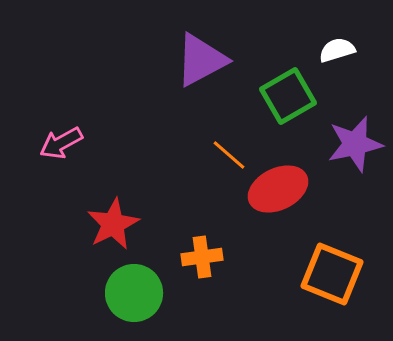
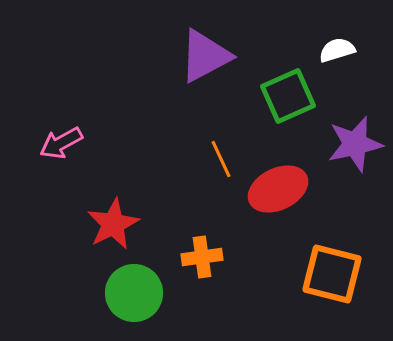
purple triangle: moved 4 px right, 4 px up
green square: rotated 6 degrees clockwise
orange line: moved 8 px left, 4 px down; rotated 24 degrees clockwise
orange square: rotated 8 degrees counterclockwise
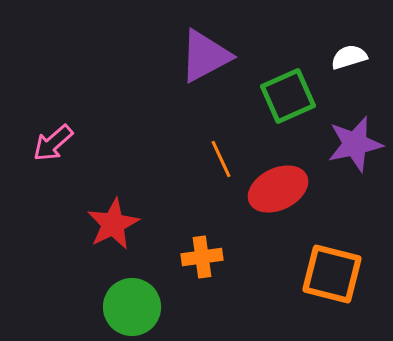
white semicircle: moved 12 px right, 7 px down
pink arrow: moved 8 px left; rotated 12 degrees counterclockwise
green circle: moved 2 px left, 14 px down
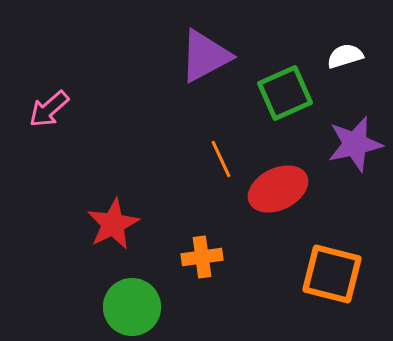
white semicircle: moved 4 px left, 1 px up
green square: moved 3 px left, 3 px up
pink arrow: moved 4 px left, 34 px up
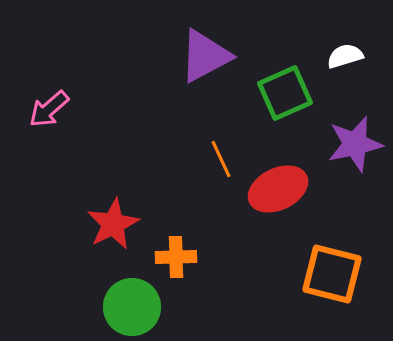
orange cross: moved 26 px left; rotated 6 degrees clockwise
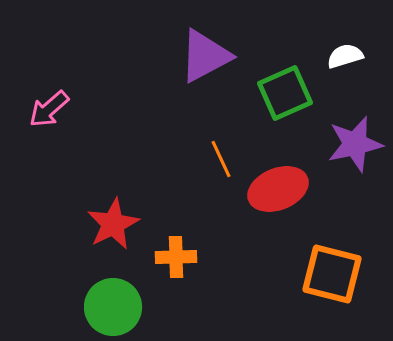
red ellipse: rotated 4 degrees clockwise
green circle: moved 19 px left
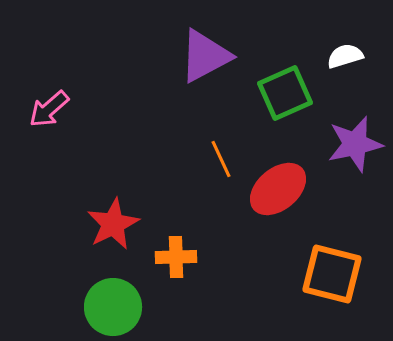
red ellipse: rotated 18 degrees counterclockwise
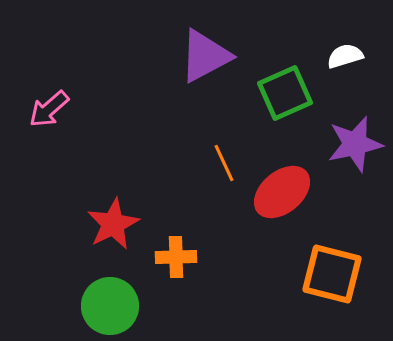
orange line: moved 3 px right, 4 px down
red ellipse: moved 4 px right, 3 px down
green circle: moved 3 px left, 1 px up
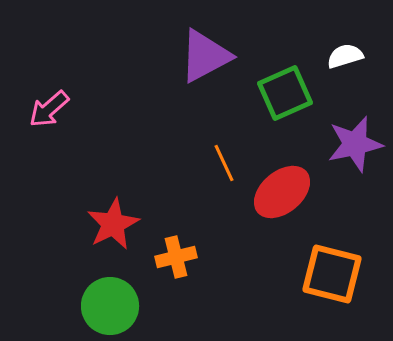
orange cross: rotated 12 degrees counterclockwise
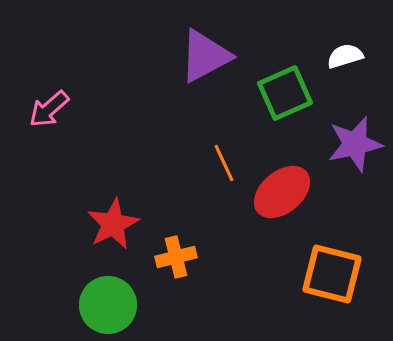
green circle: moved 2 px left, 1 px up
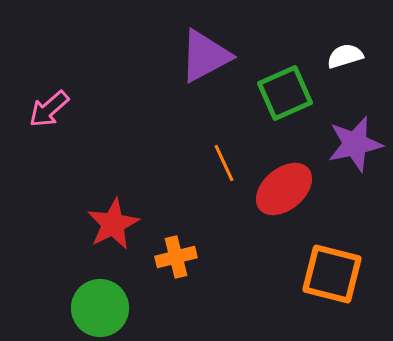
red ellipse: moved 2 px right, 3 px up
green circle: moved 8 px left, 3 px down
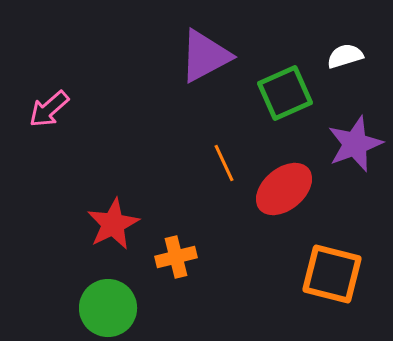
purple star: rotated 8 degrees counterclockwise
green circle: moved 8 px right
